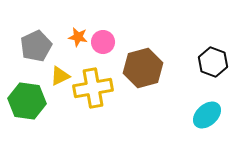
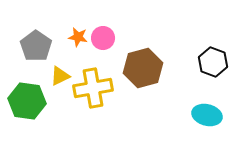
pink circle: moved 4 px up
gray pentagon: rotated 12 degrees counterclockwise
cyan ellipse: rotated 56 degrees clockwise
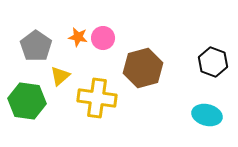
yellow triangle: rotated 15 degrees counterclockwise
yellow cross: moved 4 px right, 10 px down; rotated 18 degrees clockwise
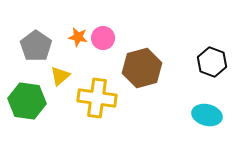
black hexagon: moved 1 px left
brown hexagon: moved 1 px left
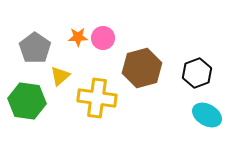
orange star: rotated 12 degrees counterclockwise
gray pentagon: moved 1 px left, 2 px down
black hexagon: moved 15 px left, 11 px down; rotated 20 degrees clockwise
cyan ellipse: rotated 16 degrees clockwise
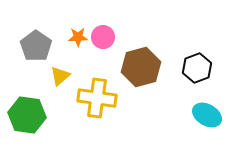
pink circle: moved 1 px up
gray pentagon: moved 1 px right, 2 px up
brown hexagon: moved 1 px left, 1 px up
black hexagon: moved 5 px up
green hexagon: moved 14 px down
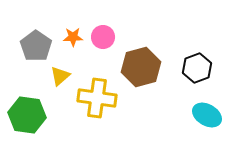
orange star: moved 5 px left
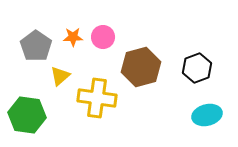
cyan ellipse: rotated 44 degrees counterclockwise
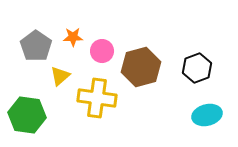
pink circle: moved 1 px left, 14 px down
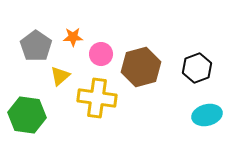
pink circle: moved 1 px left, 3 px down
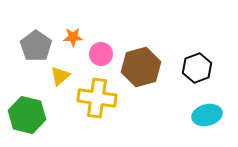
green hexagon: rotated 6 degrees clockwise
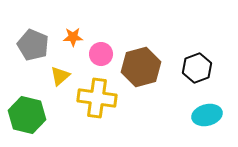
gray pentagon: moved 3 px left, 1 px up; rotated 12 degrees counterclockwise
